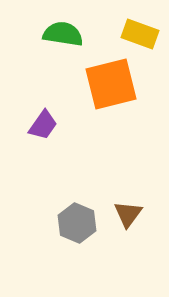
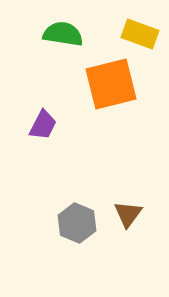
purple trapezoid: rotated 8 degrees counterclockwise
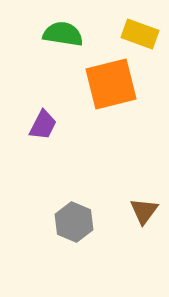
brown triangle: moved 16 px right, 3 px up
gray hexagon: moved 3 px left, 1 px up
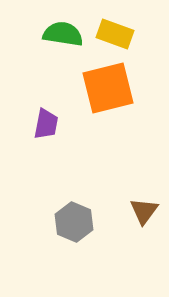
yellow rectangle: moved 25 px left
orange square: moved 3 px left, 4 px down
purple trapezoid: moved 3 px right, 1 px up; rotated 16 degrees counterclockwise
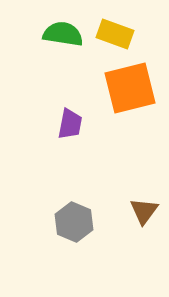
orange square: moved 22 px right
purple trapezoid: moved 24 px right
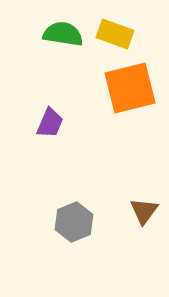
purple trapezoid: moved 20 px left, 1 px up; rotated 12 degrees clockwise
gray hexagon: rotated 15 degrees clockwise
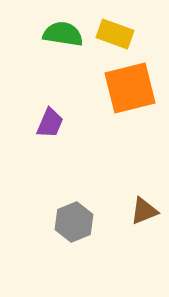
brown triangle: rotated 32 degrees clockwise
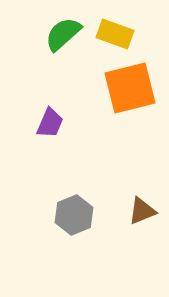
green semicircle: rotated 51 degrees counterclockwise
brown triangle: moved 2 px left
gray hexagon: moved 7 px up
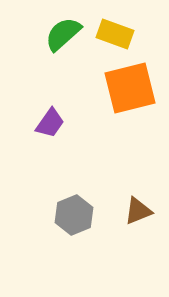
purple trapezoid: rotated 12 degrees clockwise
brown triangle: moved 4 px left
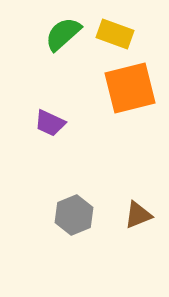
purple trapezoid: rotated 80 degrees clockwise
brown triangle: moved 4 px down
